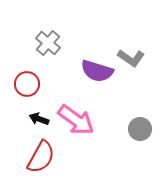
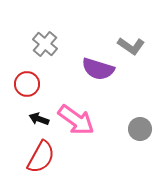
gray cross: moved 3 px left, 1 px down
gray L-shape: moved 12 px up
purple semicircle: moved 1 px right, 2 px up
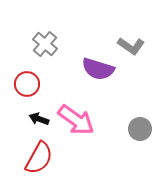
red semicircle: moved 2 px left, 1 px down
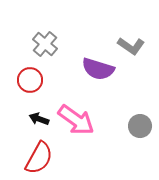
red circle: moved 3 px right, 4 px up
gray circle: moved 3 px up
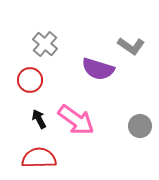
black arrow: rotated 42 degrees clockwise
red semicircle: rotated 120 degrees counterclockwise
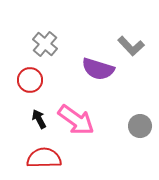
gray L-shape: rotated 12 degrees clockwise
red semicircle: moved 5 px right
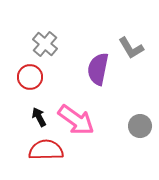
gray L-shape: moved 2 px down; rotated 12 degrees clockwise
purple semicircle: rotated 84 degrees clockwise
red circle: moved 3 px up
black arrow: moved 2 px up
red semicircle: moved 2 px right, 8 px up
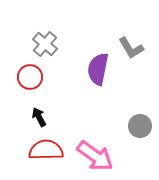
pink arrow: moved 19 px right, 36 px down
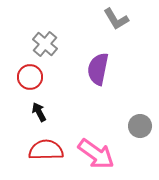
gray L-shape: moved 15 px left, 29 px up
black arrow: moved 5 px up
pink arrow: moved 1 px right, 2 px up
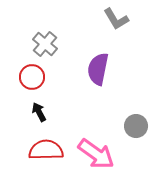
red circle: moved 2 px right
gray circle: moved 4 px left
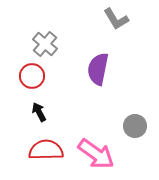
red circle: moved 1 px up
gray circle: moved 1 px left
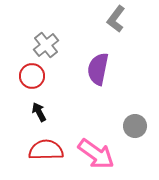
gray L-shape: rotated 68 degrees clockwise
gray cross: moved 1 px right, 1 px down; rotated 10 degrees clockwise
